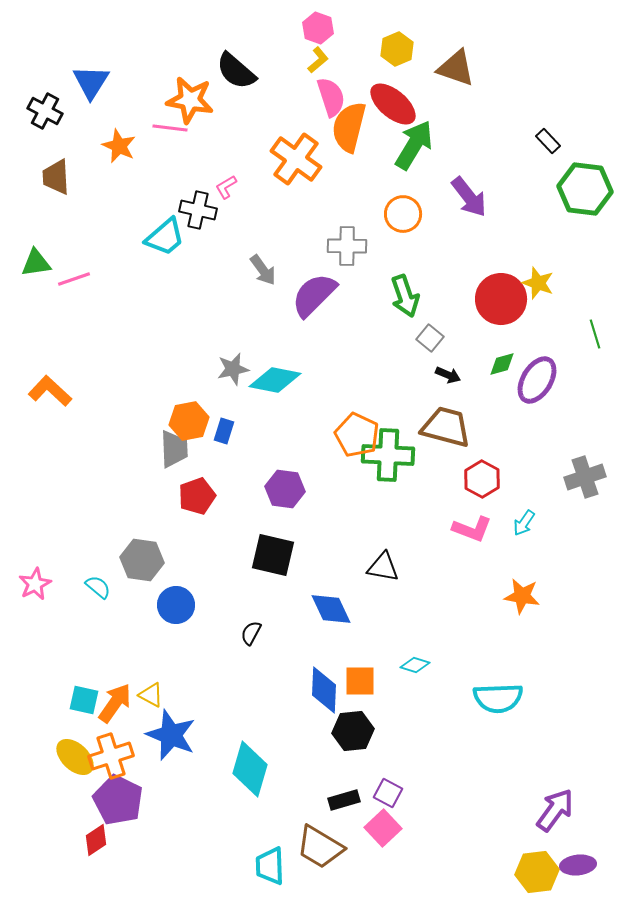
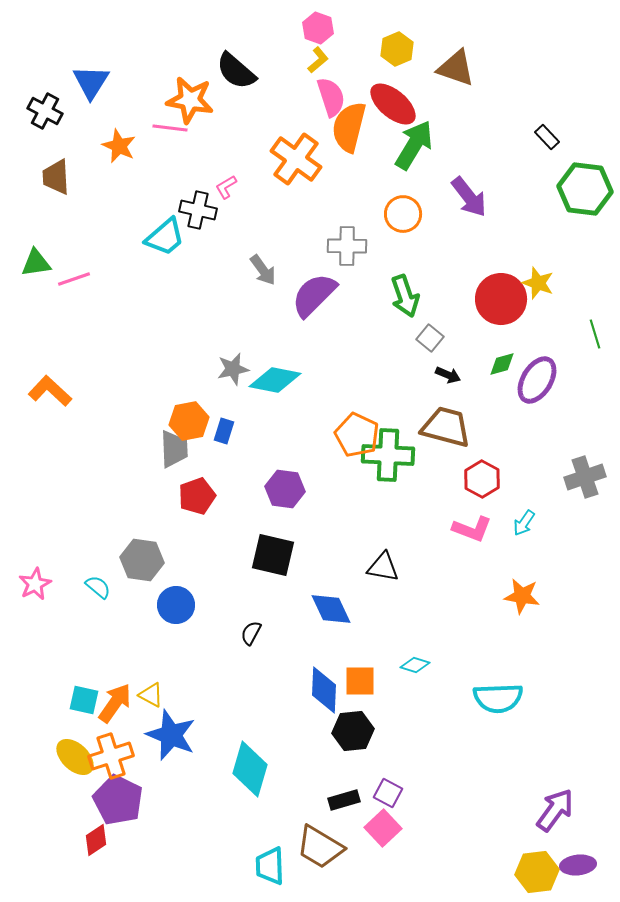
black rectangle at (548, 141): moved 1 px left, 4 px up
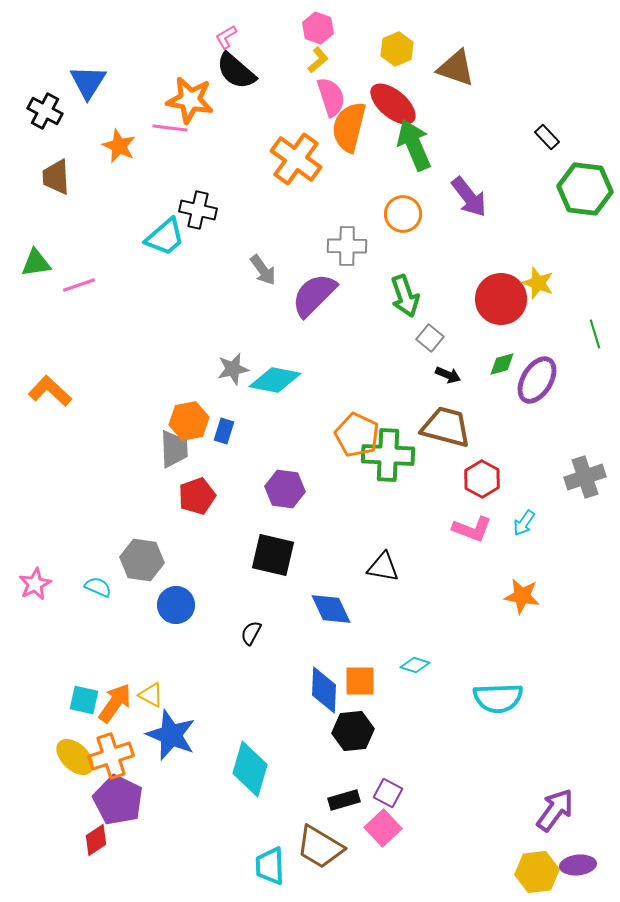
blue triangle at (91, 82): moved 3 px left
green arrow at (414, 145): rotated 54 degrees counterclockwise
pink L-shape at (226, 187): moved 150 px up
pink line at (74, 279): moved 5 px right, 6 px down
cyan semicircle at (98, 587): rotated 16 degrees counterclockwise
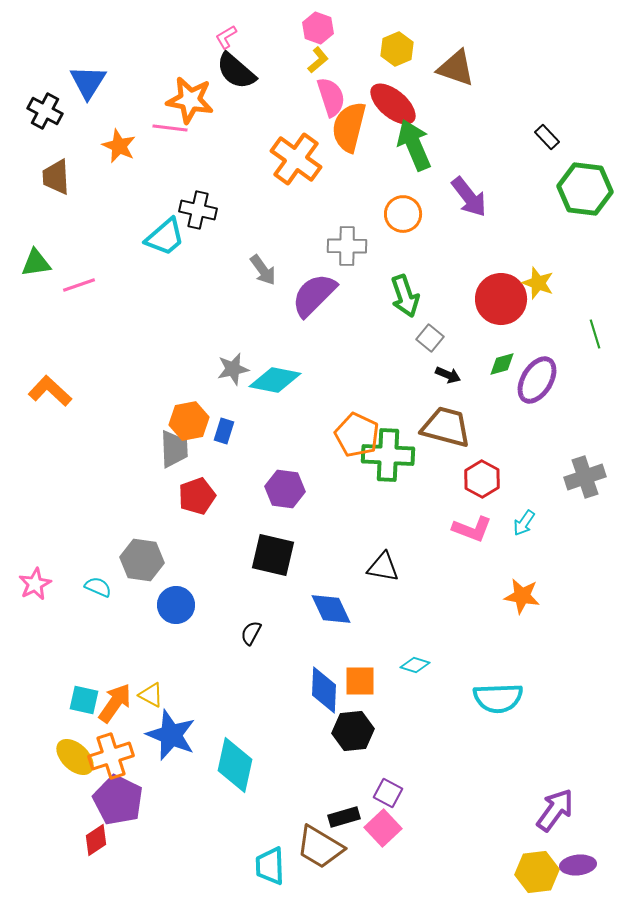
cyan diamond at (250, 769): moved 15 px left, 4 px up; rotated 4 degrees counterclockwise
black rectangle at (344, 800): moved 17 px down
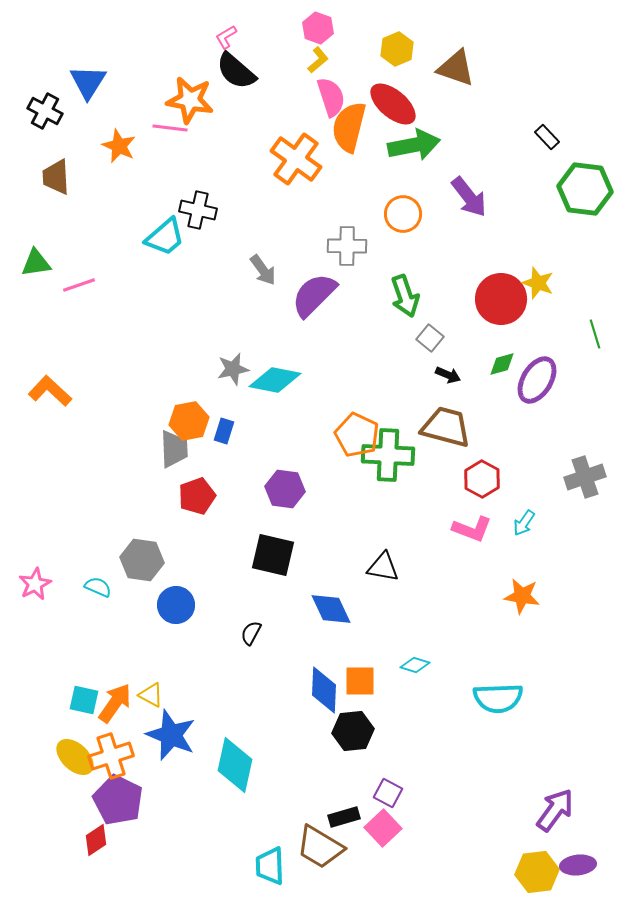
green arrow at (414, 145): rotated 102 degrees clockwise
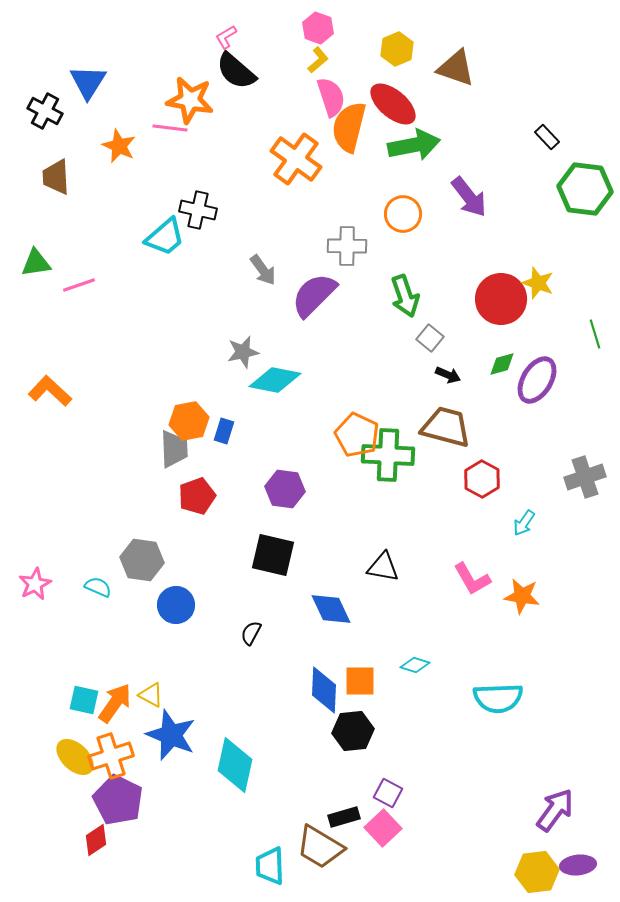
gray star at (233, 369): moved 10 px right, 17 px up
pink L-shape at (472, 529): moved 50 px down; rotated 39 degrees clockwise
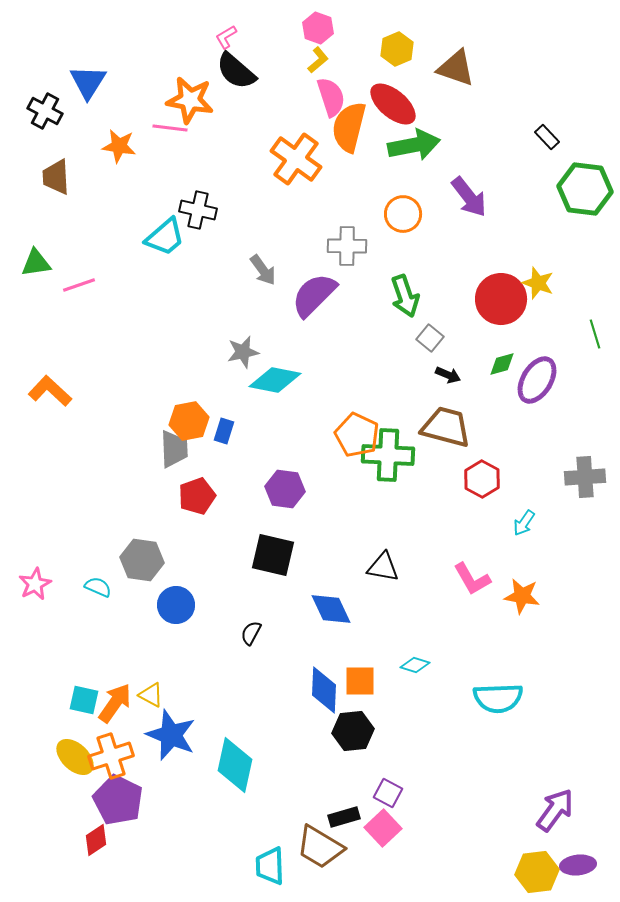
orange star at (119, 146): rotated 16 degrees counterclockwise
gray cross at (585, 477): rotated 15 degrees clockwise
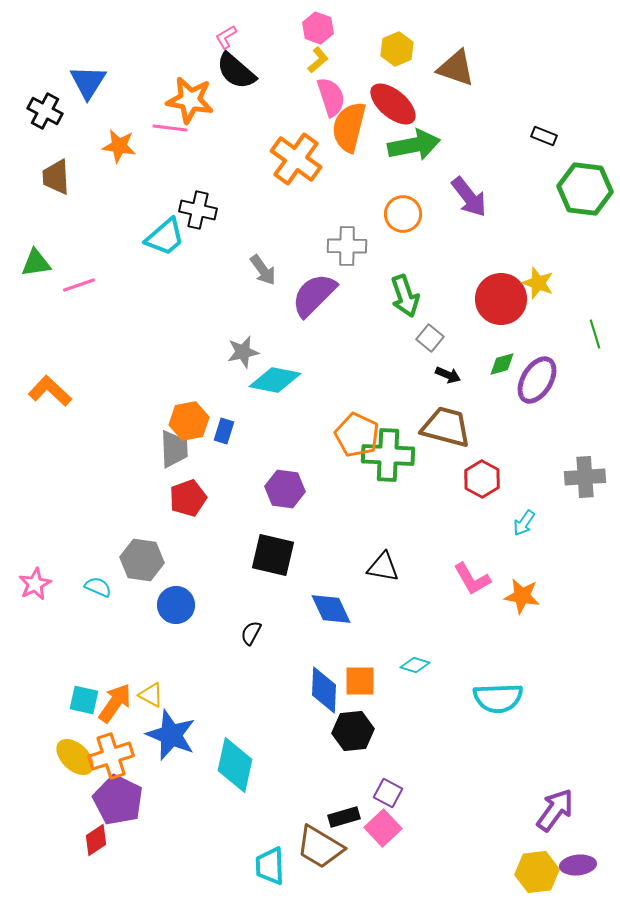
black rectangle at (547, 137): moved 3 px left, 1 px up; rotated 25 degrees counterclockwise
red pentagon at (197, 496): moved 9 px left, 2 px down
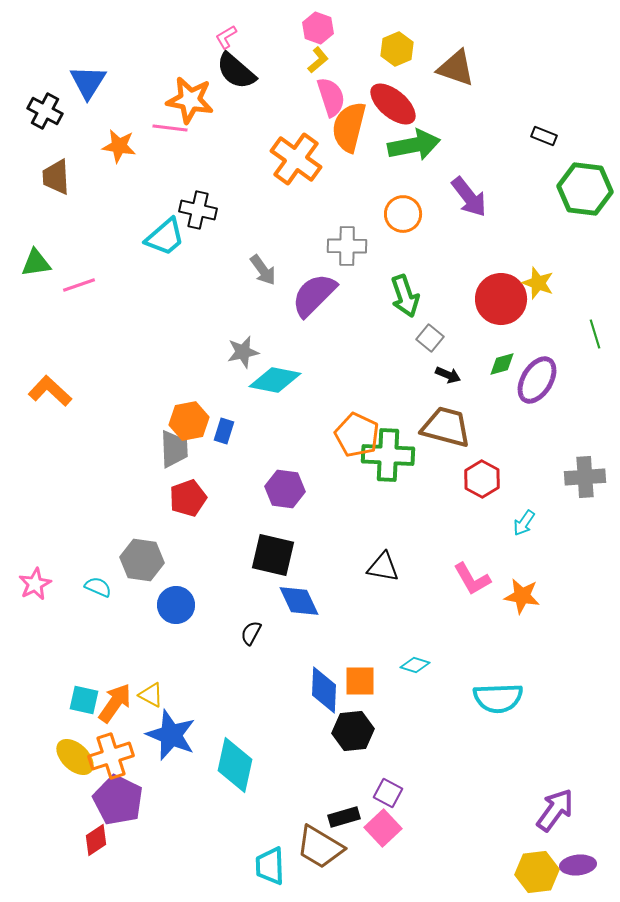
blue diamond at (331, 609): moved 32 px left, 8 px up
